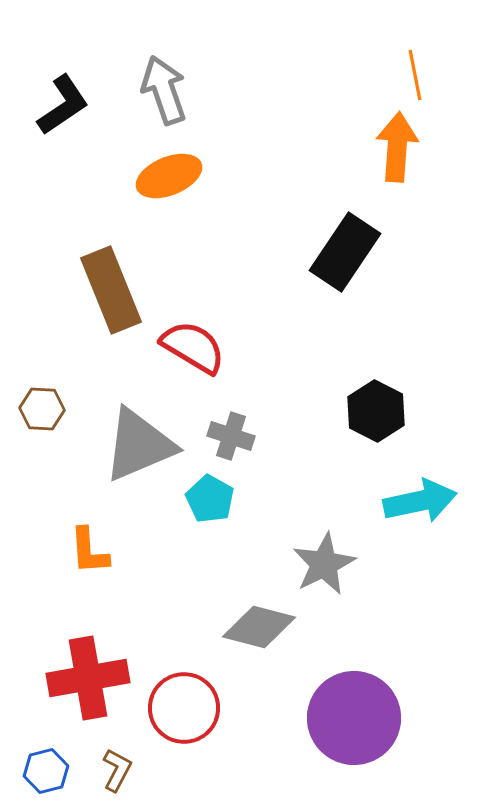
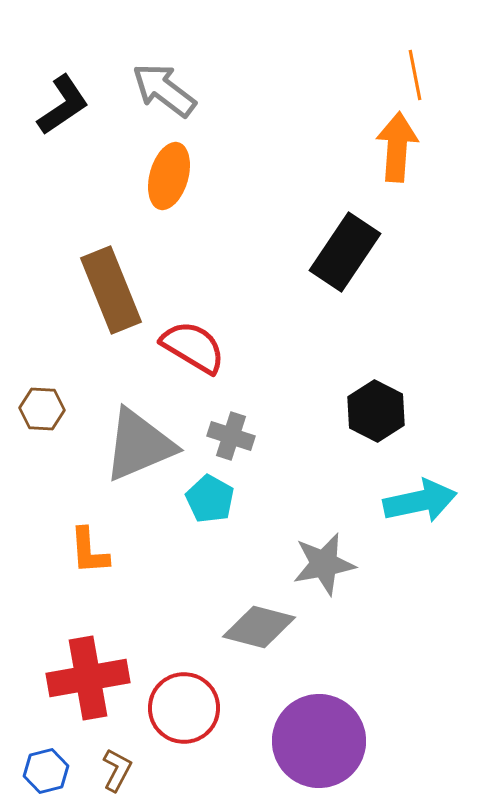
gray arrow: rotated 34 degrees counterclockwise
orange ellipse: rotated 52 degrees counterclockwise
gray star: rotated 16 degrees clockwise
purple circle: moved 35 px left, 23 px down
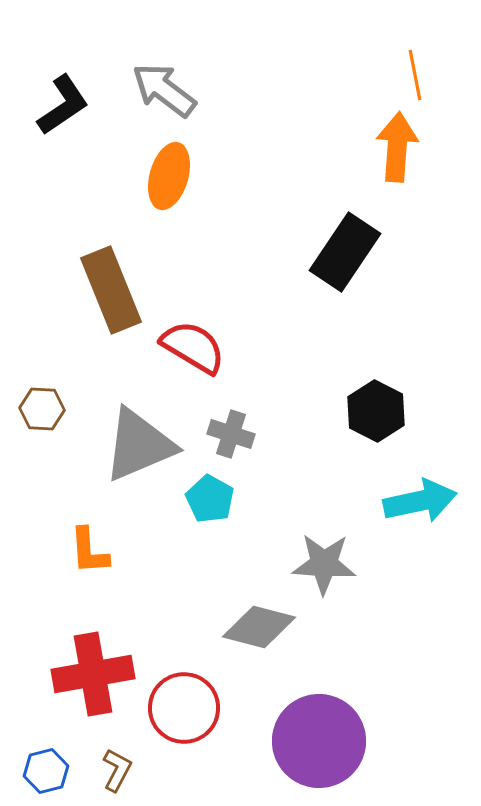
gray cross: moved 2 px up
gray star: rotated 14 degrees clockwise
red cross: moved 5 px right, 4 px up
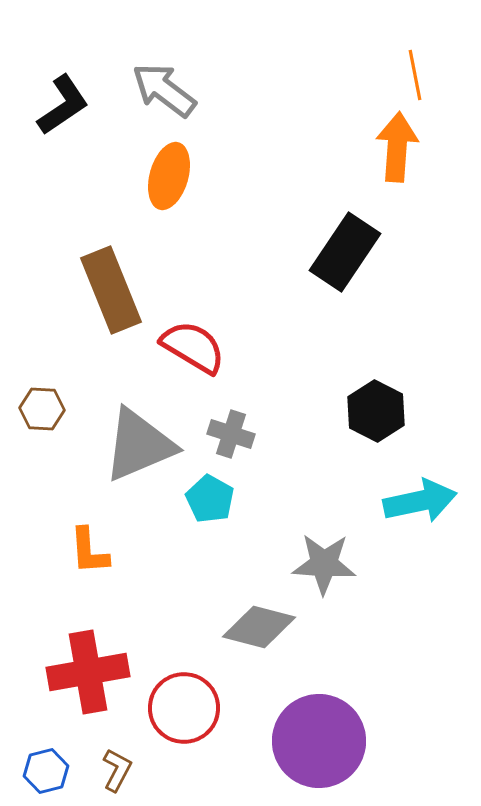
red cross: moved 5 px left, 2 px up
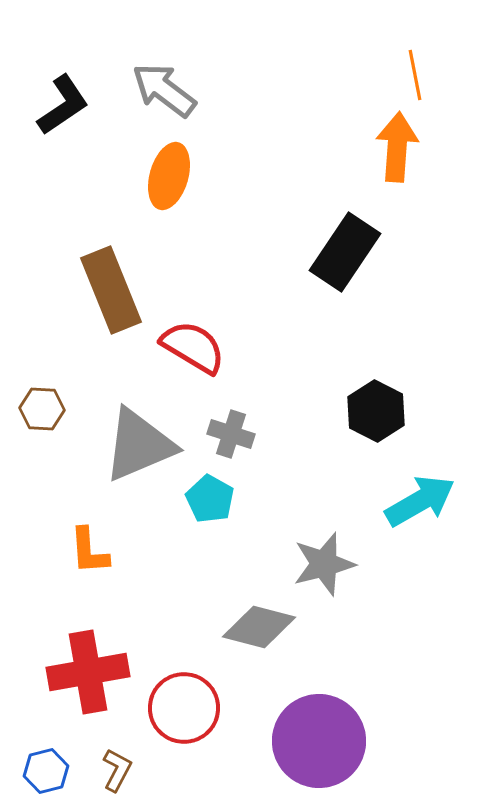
cyan arrow: rotated 18 degrees counterclockwise
gray star: rotated 18 degrees counterclockwise
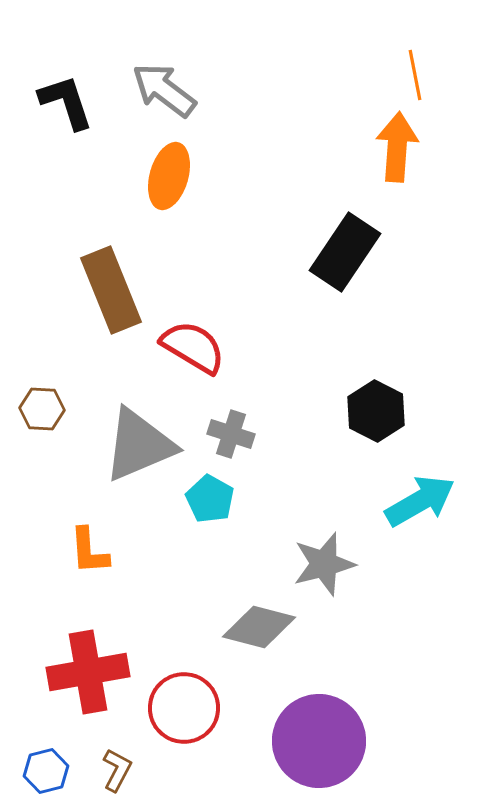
black L-shape: moved 3 px right, 3 px up; rotated 74 degrees counterclockwise
